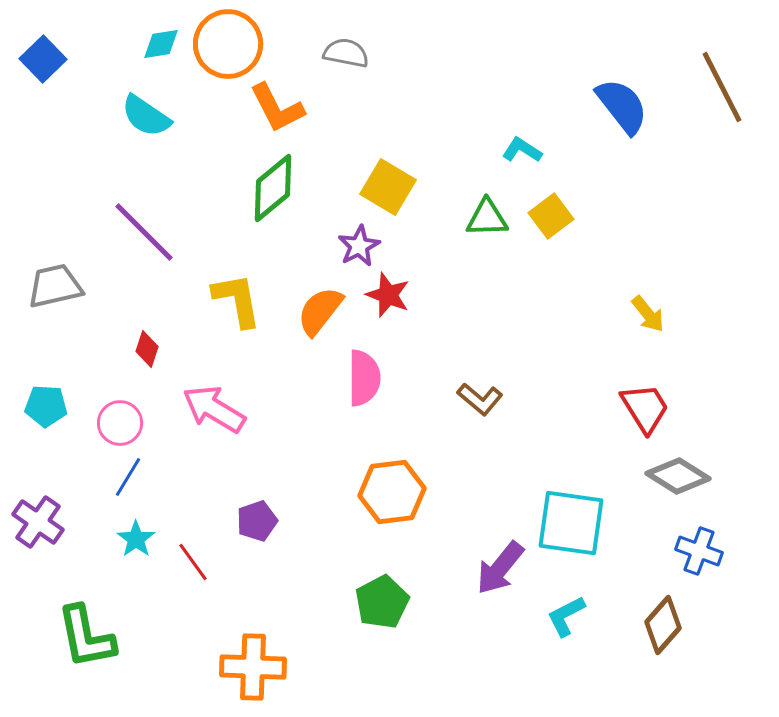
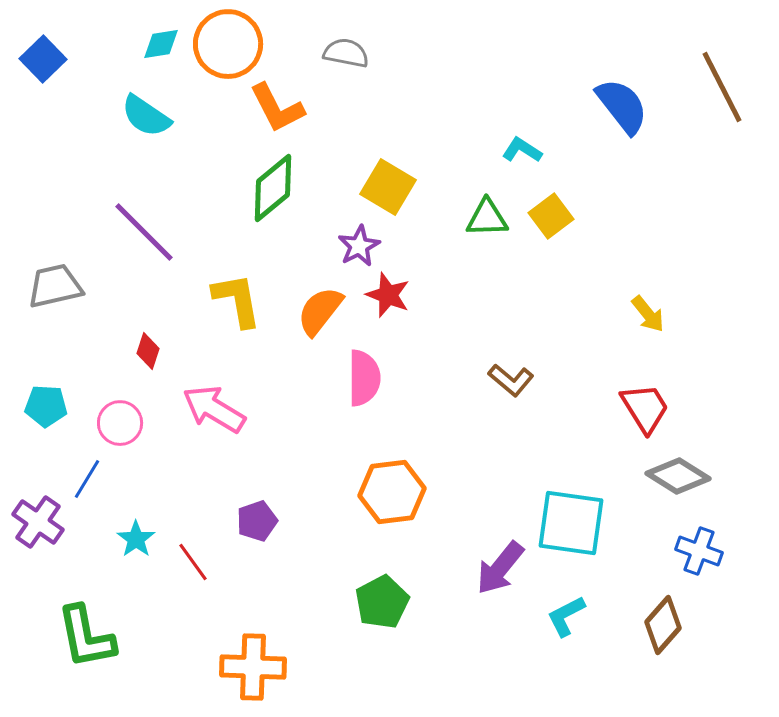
red diamond at (147, 349): moved 1 px right, 2 px down
brown L-shape at (480, 399): moved 31 px right, 19 px up
blue line at (128, 477): moved 41 px left, 2 px down
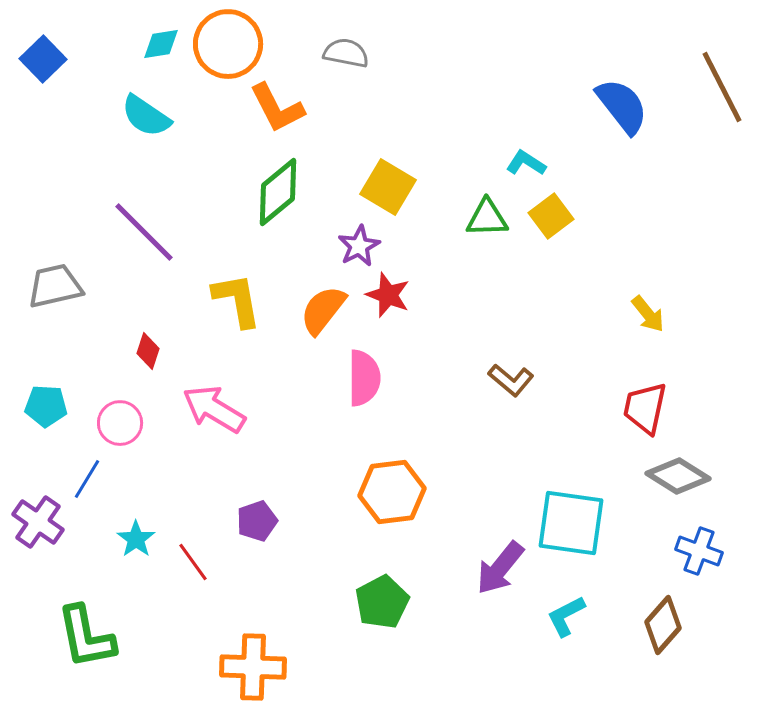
cyan L-shape at (522, 150): moved 4 px right, 13 px down
green diamond at (273, 188): moved 5 px right, 4 px down
orange semicircle at (320, 311): moved 3 px right, 1 px up
red trapezoid at (645, 408): rotated 136 degrees counterclockwise
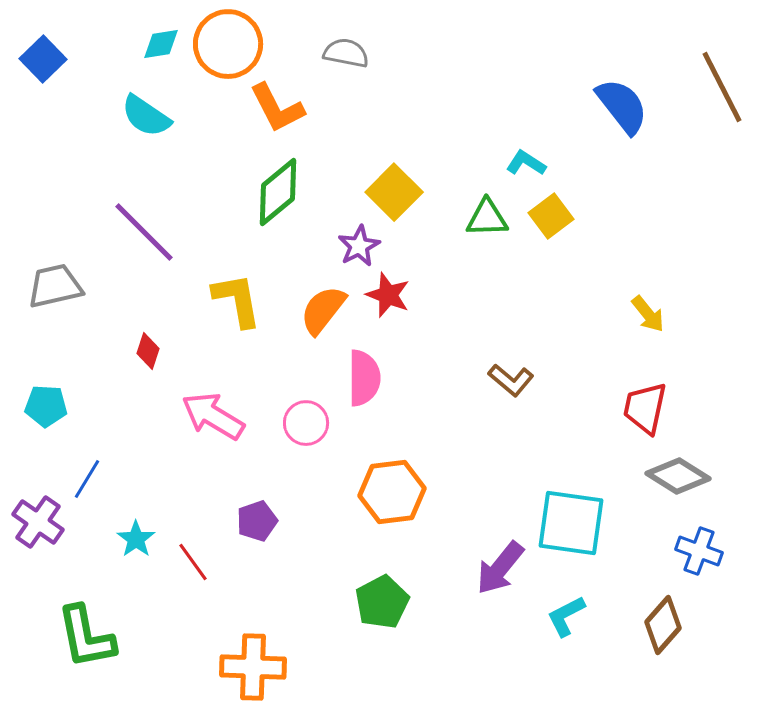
yellow square at (388, 187): moved 6 px right, 5 px down; rotated 14 degrees clockwise
pink arrow at (214, 409): moved 1 px left, 7 px down
pink circle at (120, 423): moved 186 px right
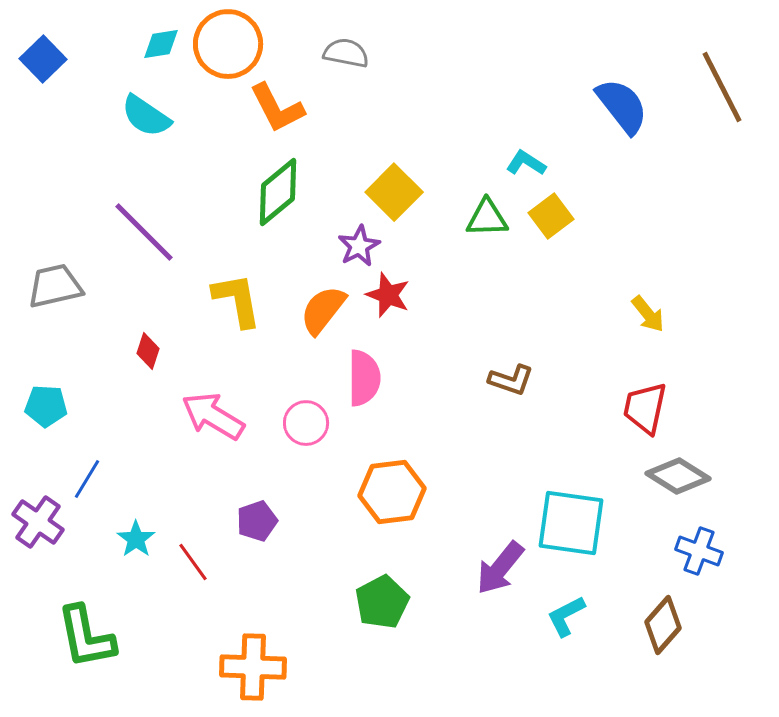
brown L-shape at (511, 380): rotated 21 degrees counterclockwise
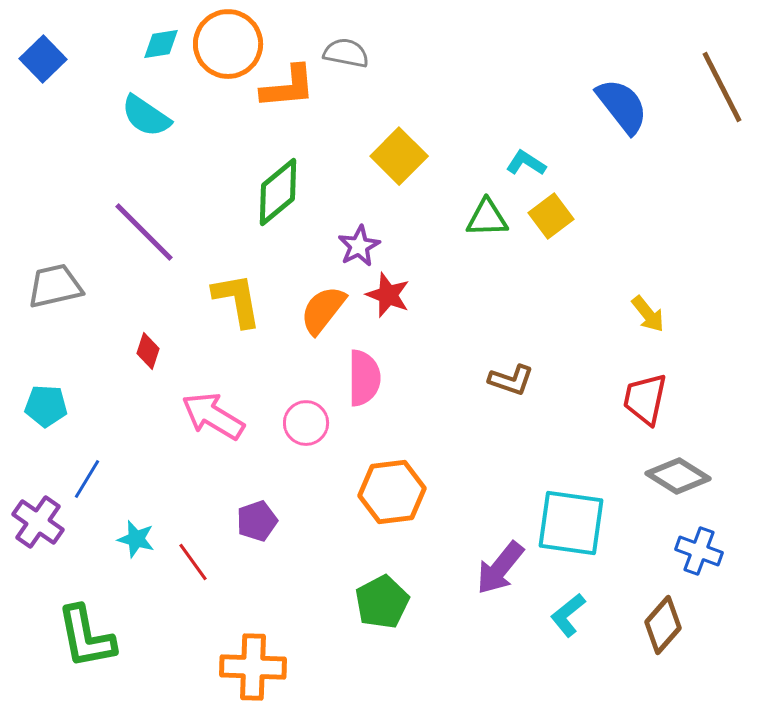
orange L-shape at (277, 108): moved 11 px right, 21 px up; rotated 68 degrees counterclockwise
yellow square at (394, 192): moved 5 px right, 36 px up
red trapezoid at (645, 408): moved 9 px up
cyan star at (136, 539): rotated 21 degrees counterclockwise
cyan L-shape at (566, 616): moved 2 px right, 1 px up; rotated 12 degrees counterclockwise
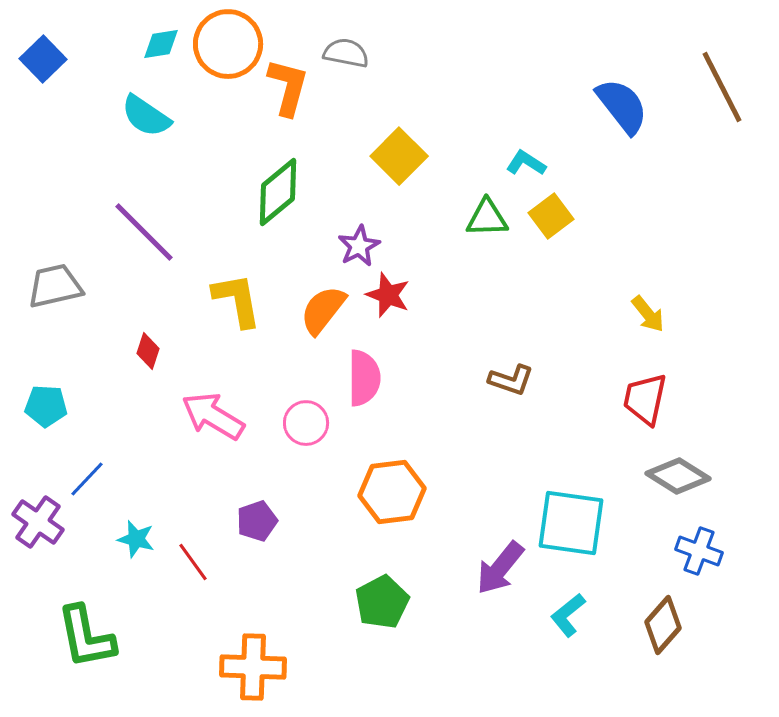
orange L-shape at (288, 87): rotated 70 degrees counterclockwise
blue line at (87, 479): rotated 12 degrees clockwise
